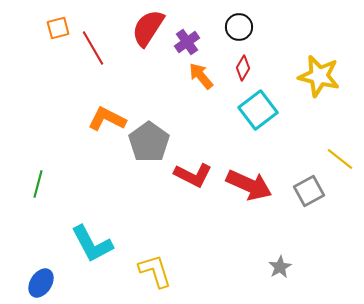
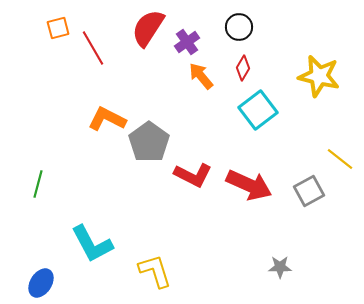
gray star: rotated 30 degrees clockwise
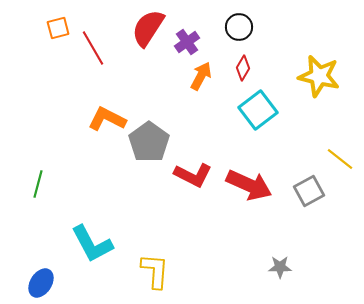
orange arrow: rotated 68 degrees clockwise
yellow L-shape: rotated 21 degrees clockwise
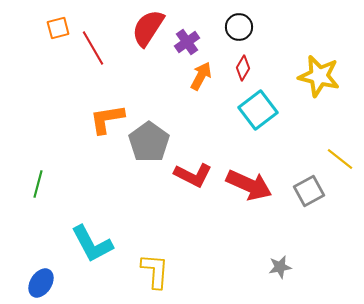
orange L-shape: rotated 36 degrees counterclockwise
gray star: rotated 10 degrees counterclockwise
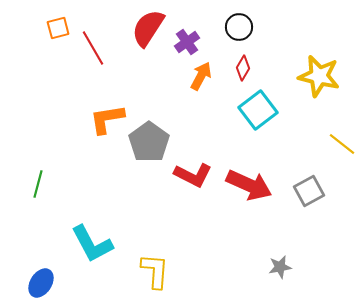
yellow line: moved 2 px right, 15 px up
